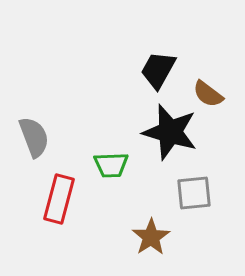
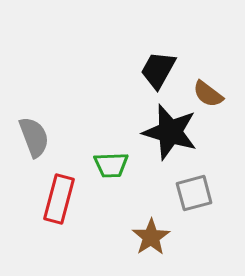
gray square: rotated 9 degrees counterclockwise
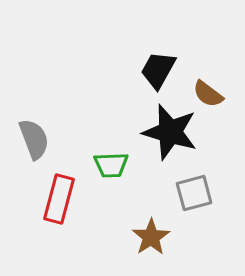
gray semicircle: moved 2 px down
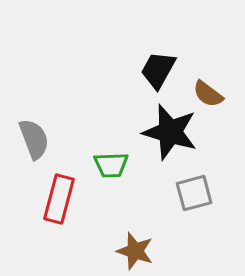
brown star: moved 16 px left, 14 px down; rotated 21 degrees counterclockwise
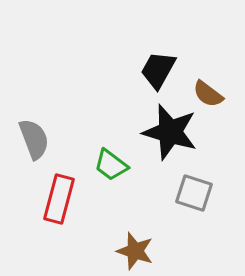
green trapezoid: rotated 39 degrees clockwise
gray square: rotated 33 degrees clockwise
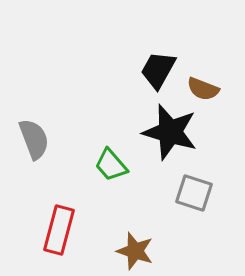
brown semicircle: moved 5 px left, 5 px up; rotated 16 degrees counterclockwise
green trapezoid: rotated 12 degrees clockwise
red rectangle: moved 31 px down
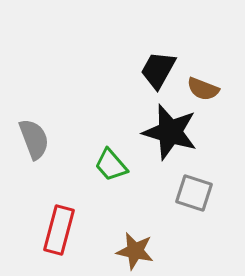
brown star: rotated 6 degrees counterclockwise
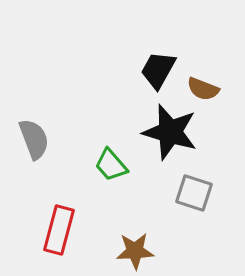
brown star: rotated 15 degrees counterclockwise
